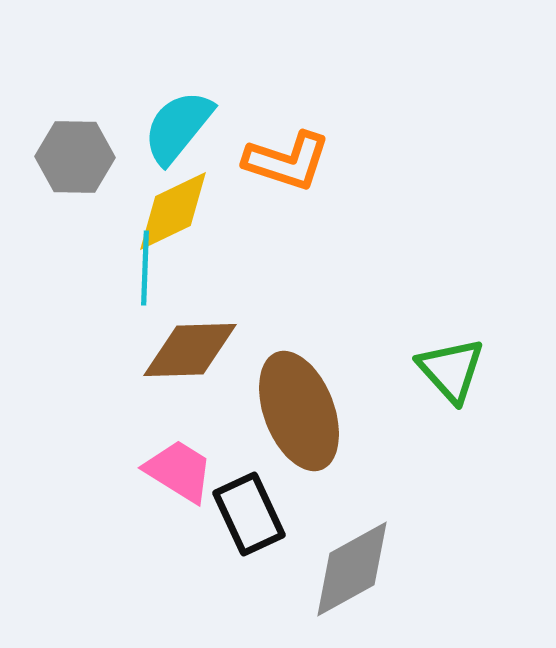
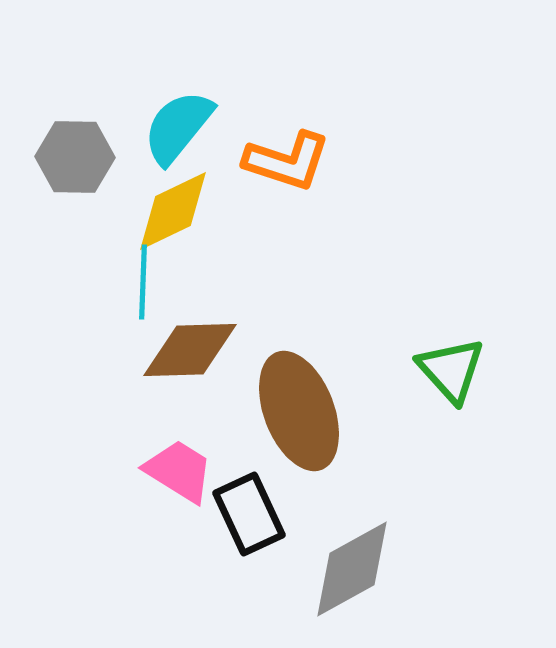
cyan line: moved 2 px left, 14 px down
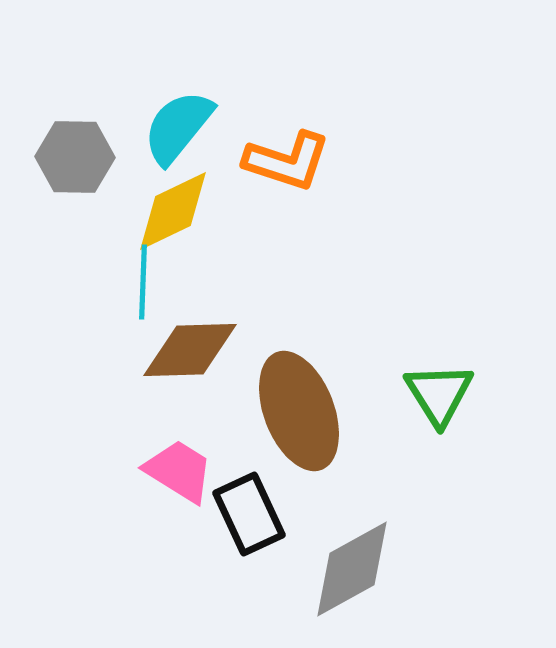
green triangle: moved 12 px left, 24 px down; rotated 10 degrees clockwise
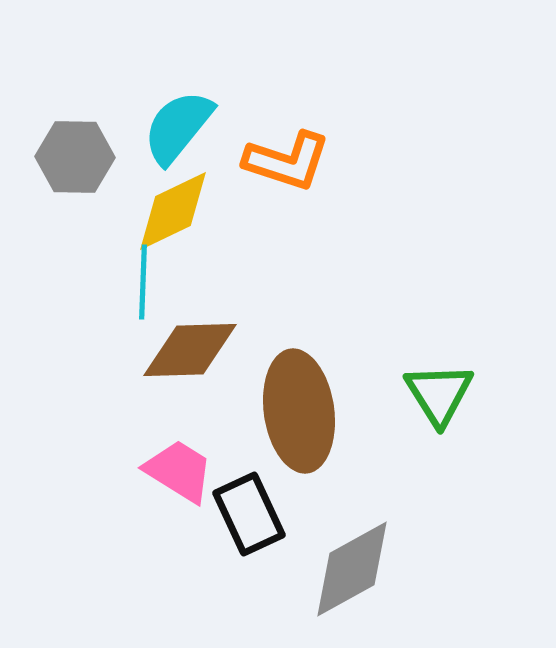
brown ellipse: rotated 13 degrees clockwise
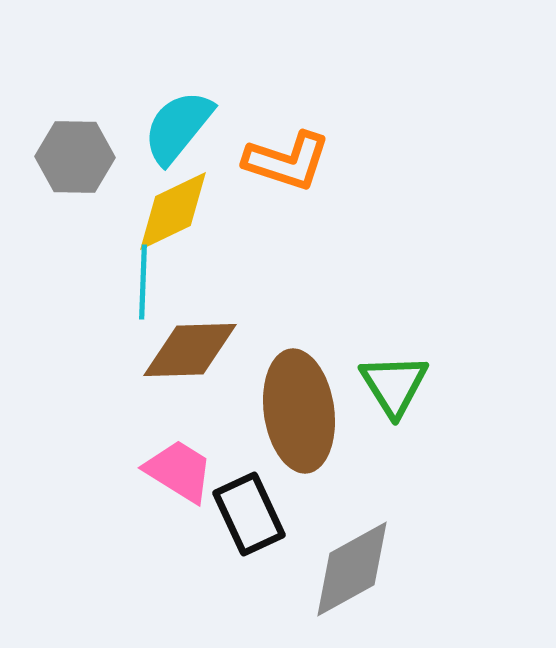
green triangle: moved 45 px left, 9 px up
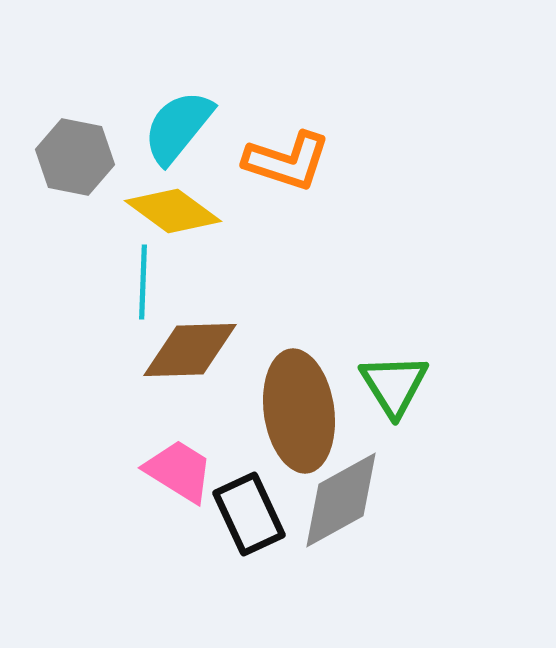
gray hexagon: rotated 10 degrees clockwise
yellow diamond: rotated 62 degrees clockwise
gray diamond: moved 11 px left, 69 px up
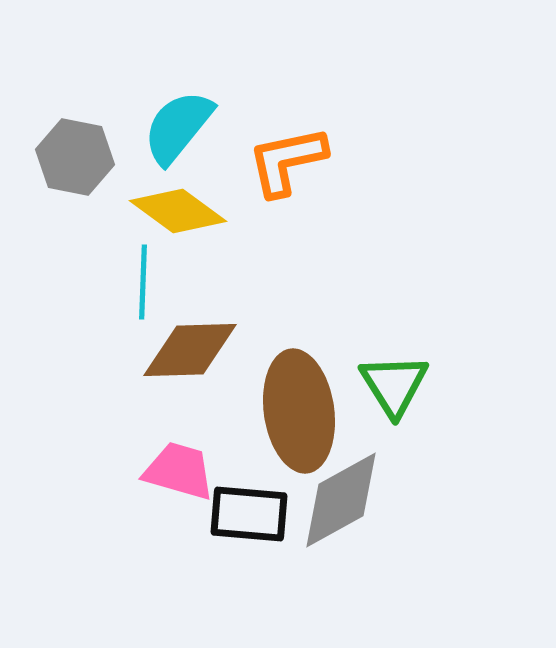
orange L-shape: rotated 150 degrees clockwise
yellow diamond: moved 5 px right
pink trapezoid: rotated 16 degrees counterclockwise
black rectangle: rotated 60 degrees counterclockwise
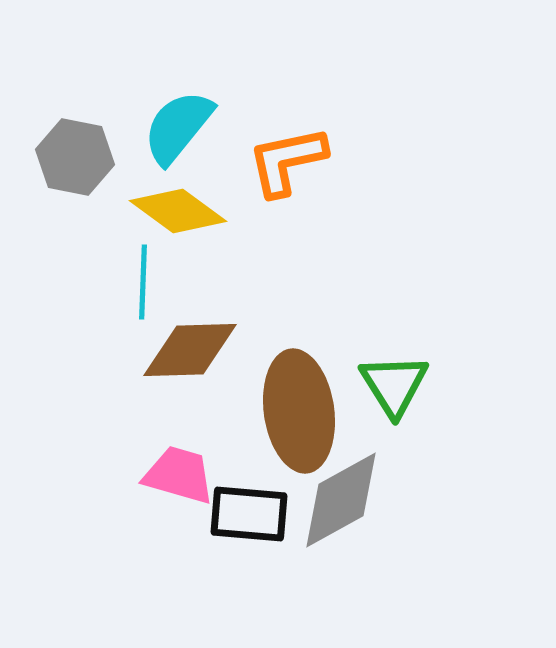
pink trapezoid: moved 4 px down
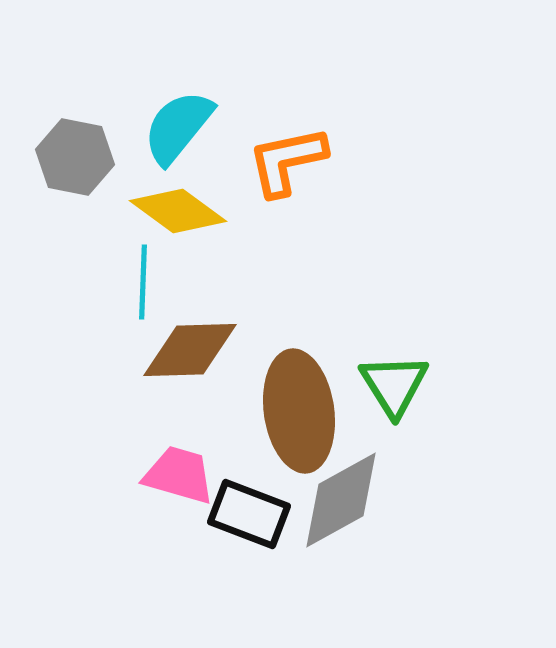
black rectangle: rotated 16 degrees clockwise
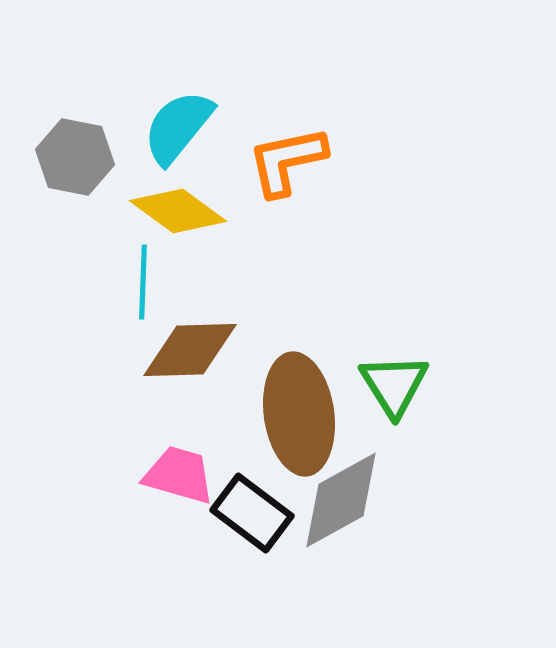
brown ellipse: moved 3 px down
black rectangle: moved 3 px right, 1 px up; rotated 16 degrees clockwise
